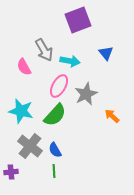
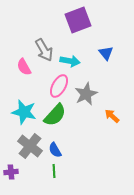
cyan star: moved 3 px right, 1 px down
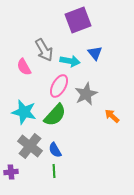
blue triangle: moved 11 px left
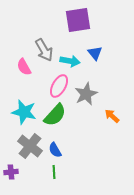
purple square: rotated 12 degrees clockwise
green line: moved 1 px down
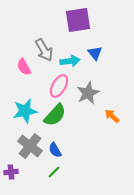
cyan arrow: rotated 18 degrees counterclockwise
gray star: moved 2 px right, 1 px up
cyan star: moved 1 px right, 1 px up; rotated 25 degrees counterclockwise
green line: rotated 48 degrees clockwise
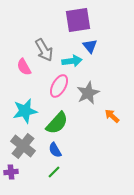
blue triangle: moved 5 px left, 7 px up
cyan arrow: moved 2 px right
green semicircle: moved 2 px right, 8 px down
gray cross: moved 7 px left
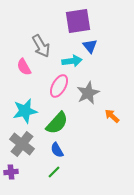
purple square: moved 1 px down
gray arrow: moved 3 px left, 4 px up
gray cross: moved 1 px left, 2 px up
blue semicircle: moved 2 px right
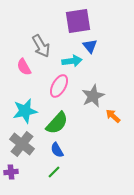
gray star: moved 5 px right, 3 px down
orange arrow: moved 1 px right
